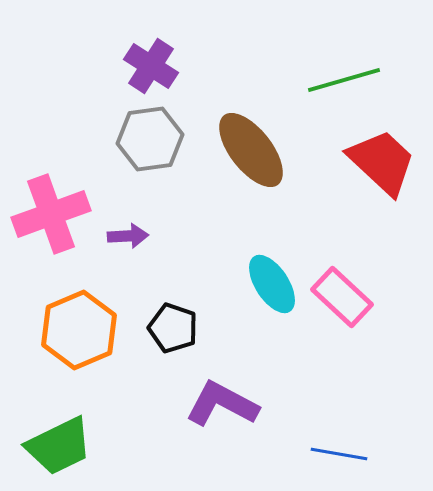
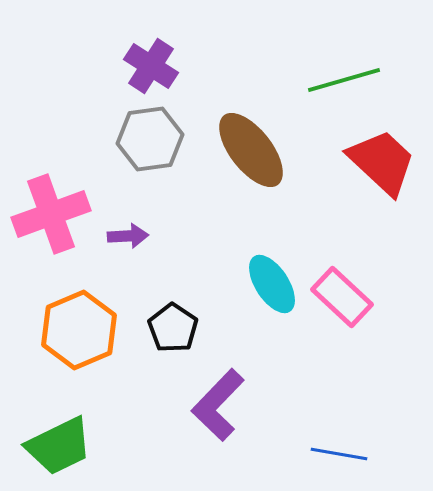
black pentagon: rotated 15 degrees clockwise
purple L-shape: moved 4 px left, 1 px down; rotated 74 degrees counterclockwise
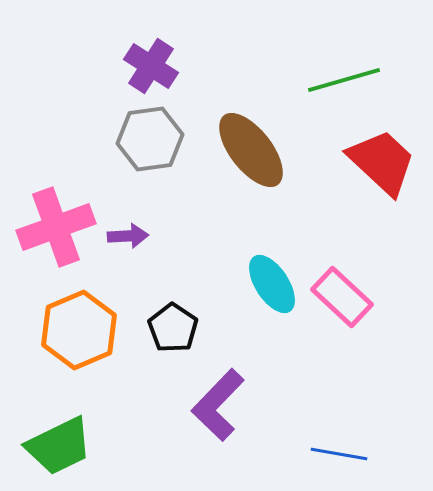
pink cross: moved 5 px right, 13 px down
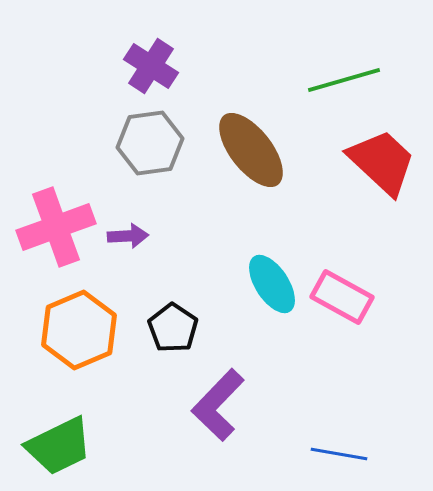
gray hexagon: moved 4 px down
pink rectangle: rotated 14 degrees counterclockwise
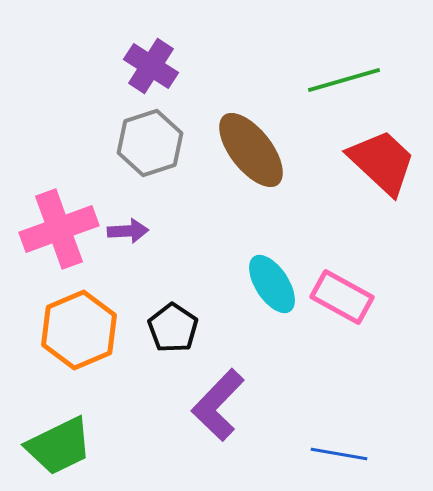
gray hexagon: rotated 10 degrees counterclockwise
pink cross: moved 3 px right, 2 px down
purple arrow: moved 5 px up
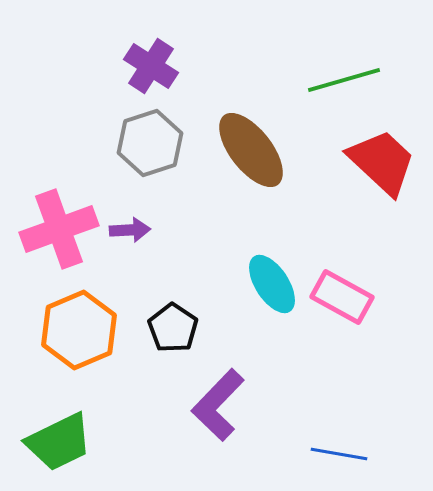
purple arrow: moved 2 px right, 1 px up
green trapezoid: moved 4 px up
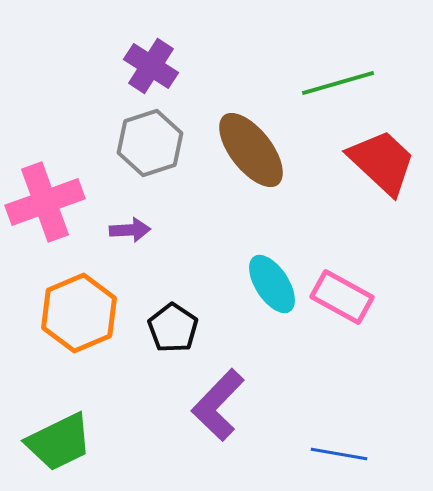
green line: moved 6 px left, 3 px down
pink cross: moved 14 px left, 27 px up
orange hexagon: moved 17 px up
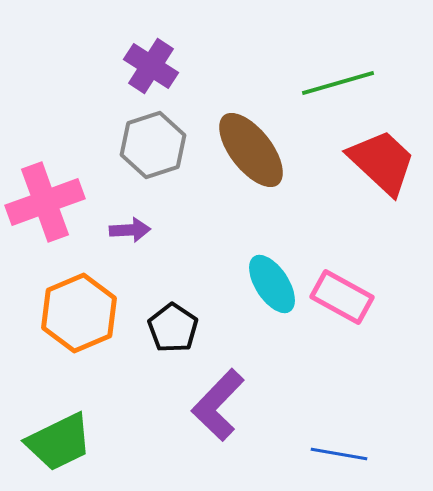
gray hexagon: moved 3 px right, 2 px down
